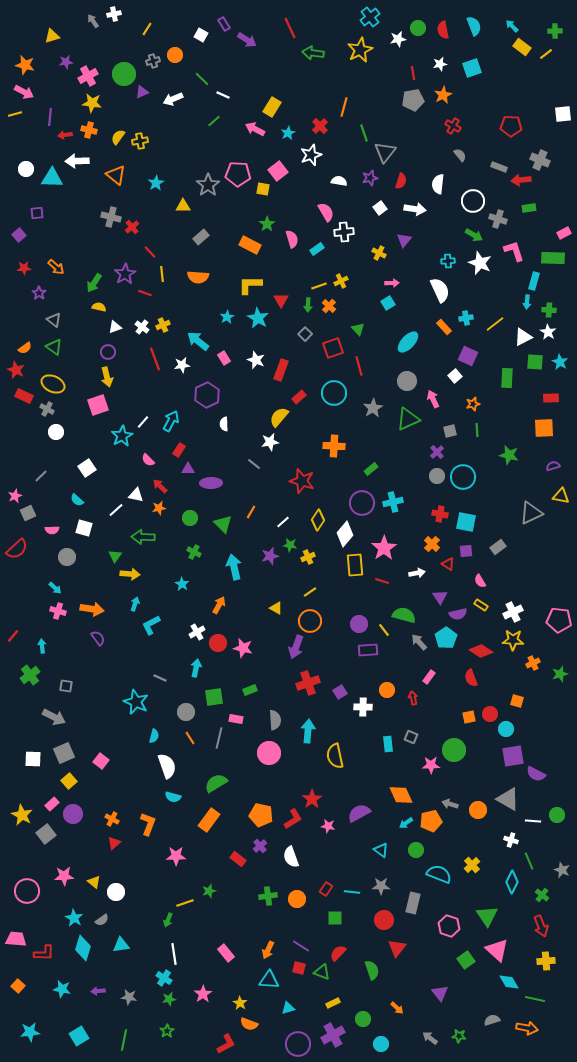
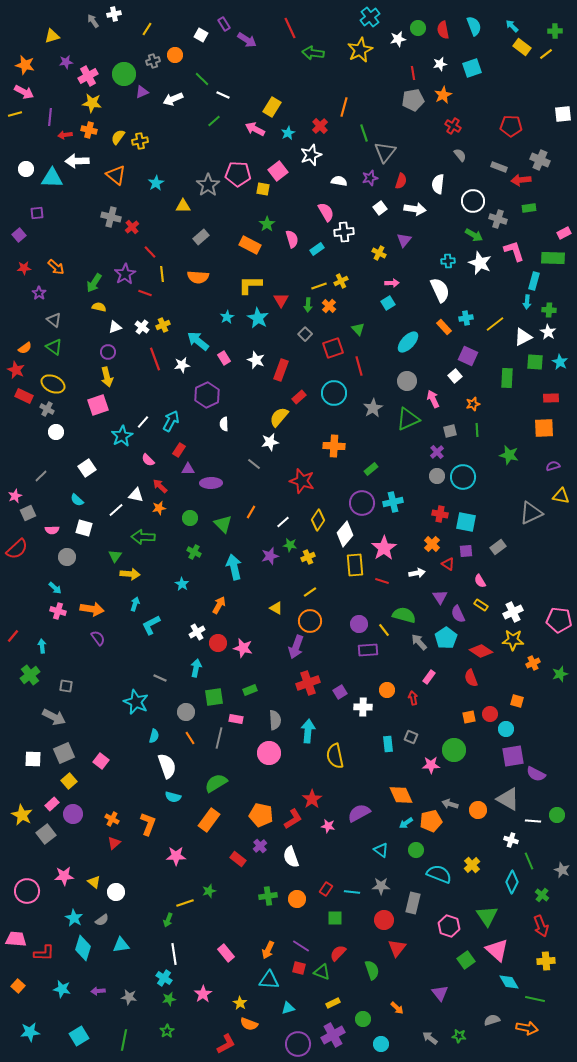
purple semicircle at (458, 614): rotated 78 degrees clockwise
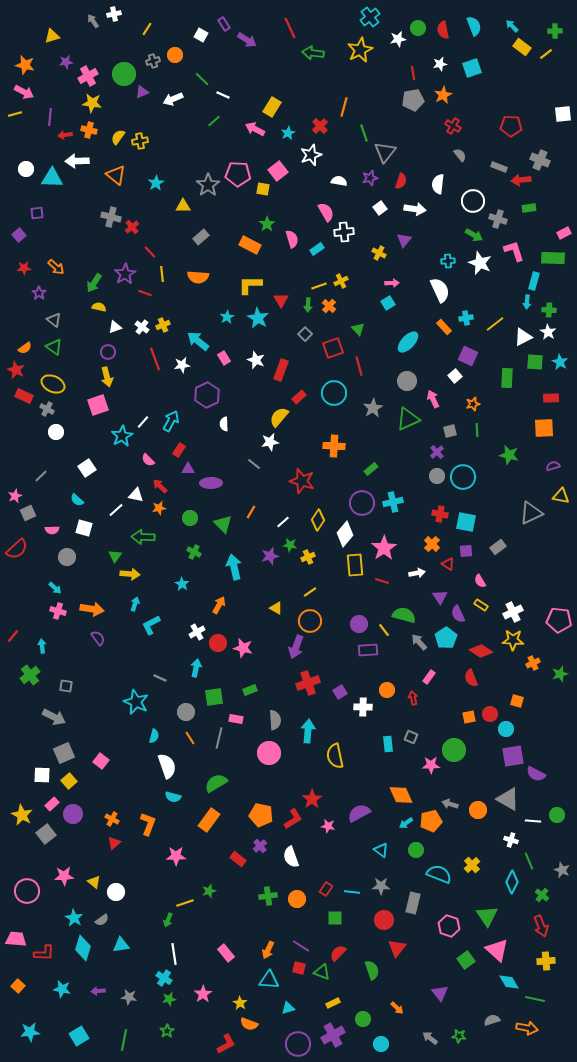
white square at (33, 759): moved 9 px right, 16 px down
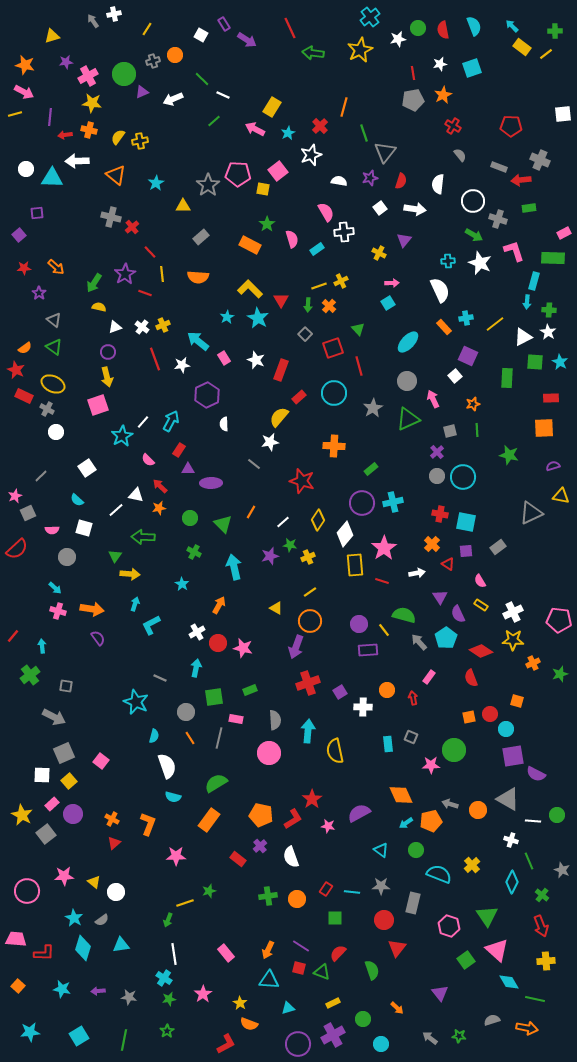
yellow L-shape at (250, 285): moved 4 px down; rotated 45 degrees clockwise
yellow semicircle at (335, 756): moved 5 px up
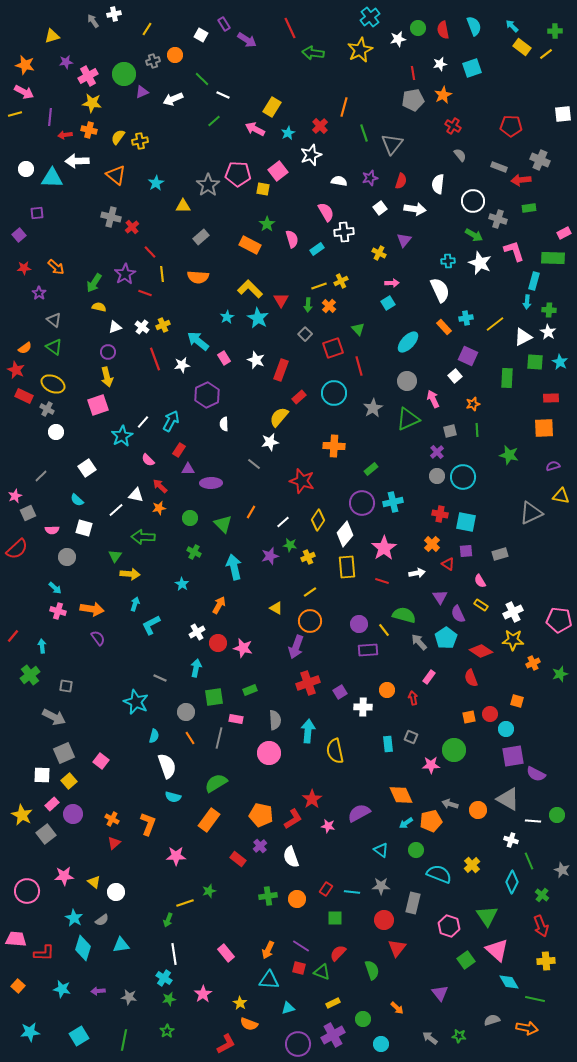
gray triangle at (385, 152): moved 7 px right, 8 px up
gray rectangle at (498, 547): moved 2 px right, 7 px down; rotated 21 degrees clockwise
yellow rectangle at (355, 565): moved 8 px left, 2 px down
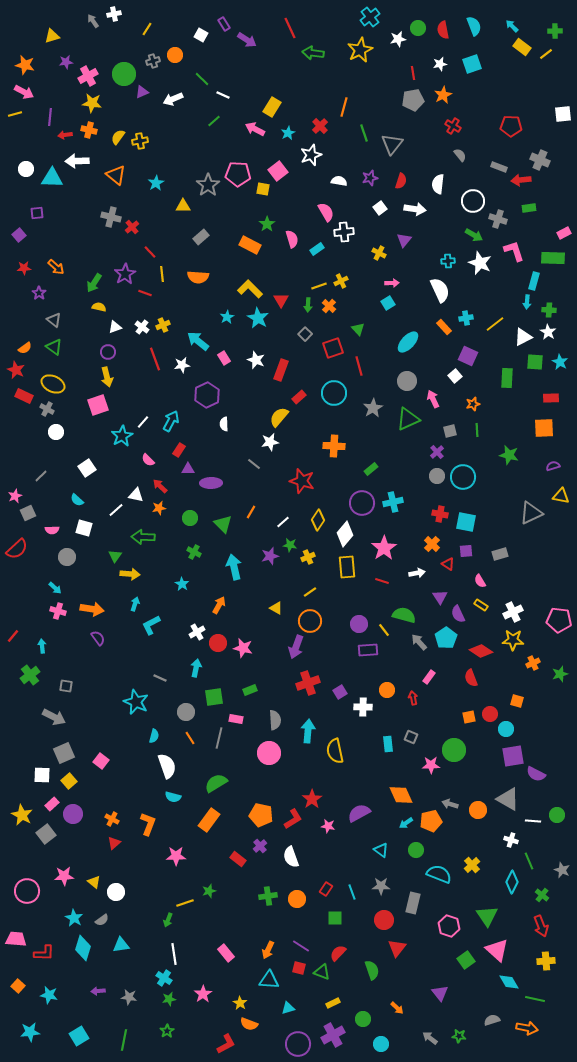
cyan square at (472, 68): moved 4 px up
cyan line at (352, 892): rotated 63 degrees clockwise
cyan star at (62, 989): moved 13 px left, 6 px down
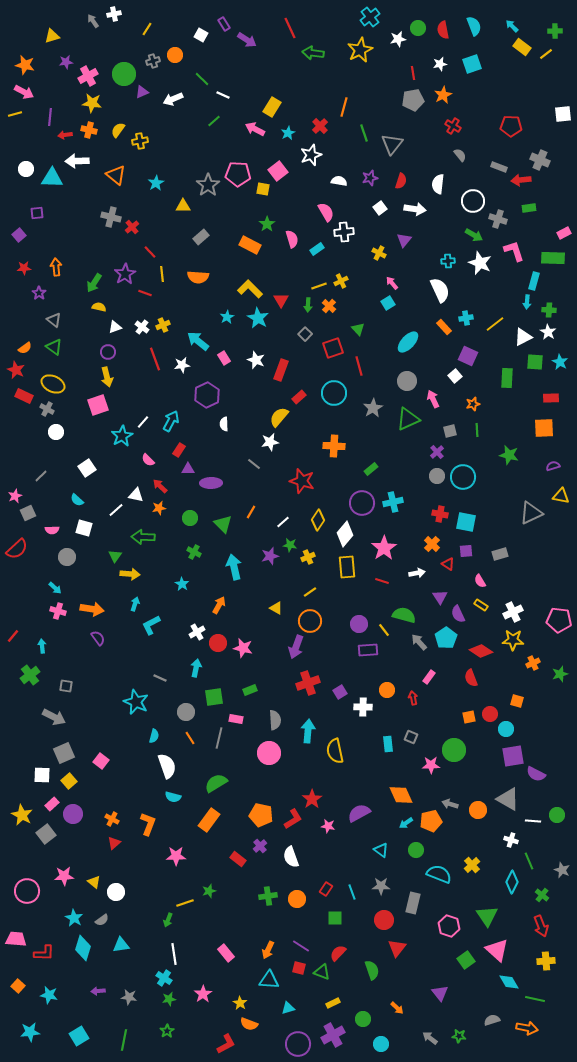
yellow semicircle at (118, 137): moved 7 px up
orange arrow at (56, 267): rotated 138 degrees counterclockwise
pink arrow at (392, 283): rotated 128 degrees counterclockwise
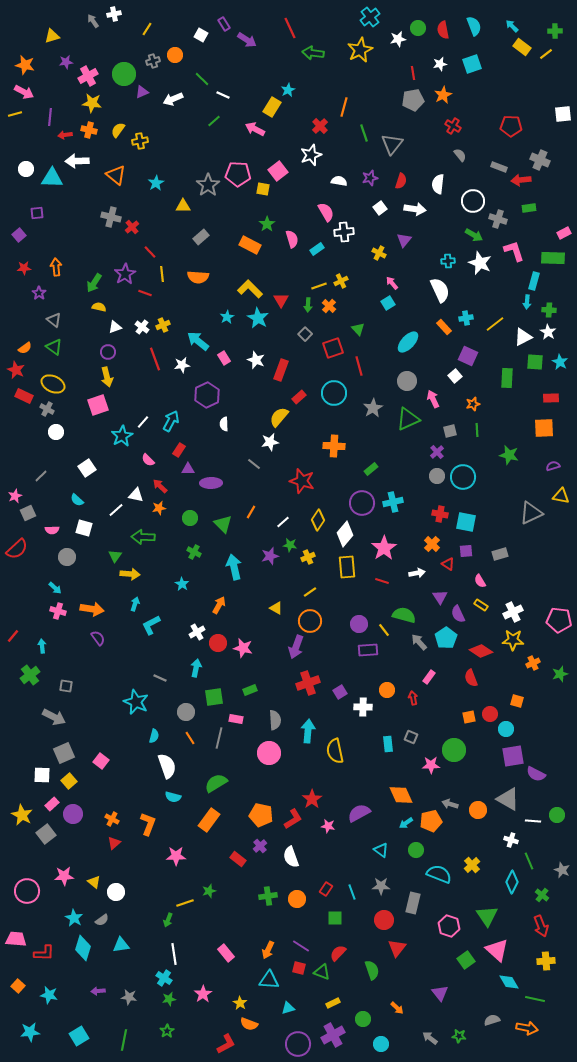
cyan star at (288, 133): moved 43 px up
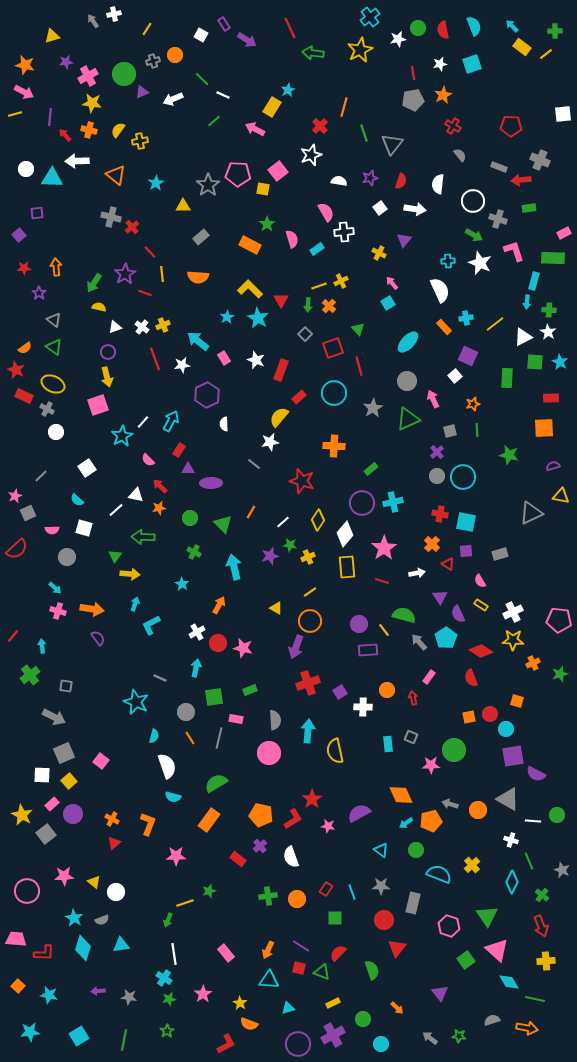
red arrow at (65, 135): rotated 56 degrees clockwise
gray semicircle at (102, 920): rotated 16 degrees clockwise
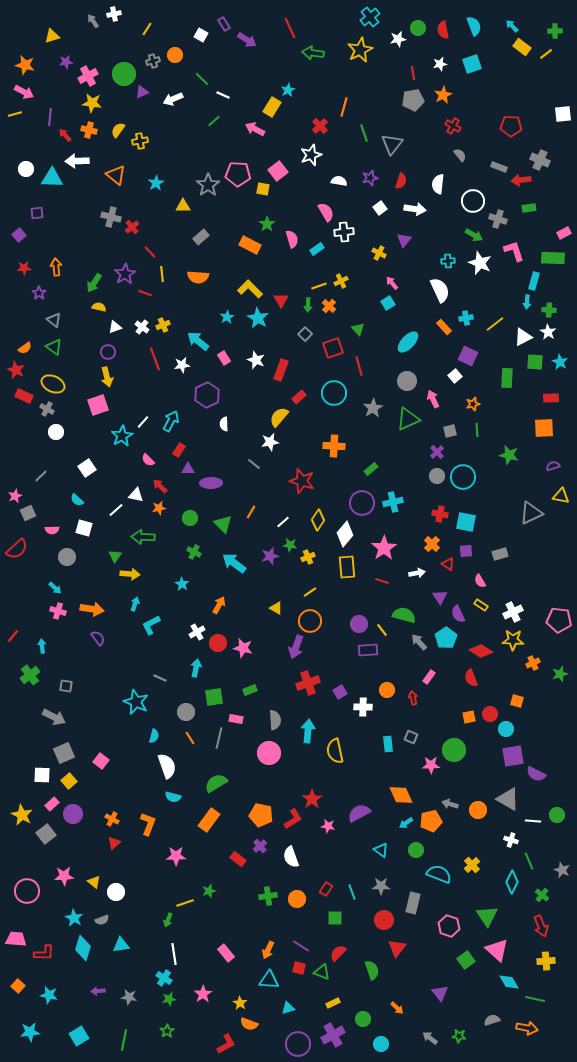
cyan arrow at (234, 567): moved 4 px up; rotated 40 degrees counterclockwise
yellow line at (384, 630): moved 2 px left
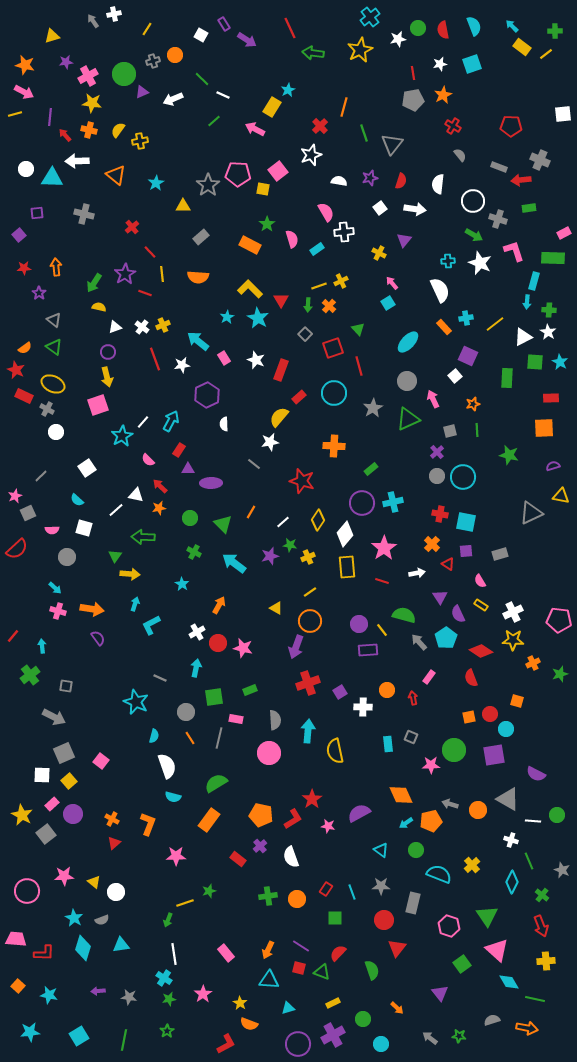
gray cross at (111, 217): moved 27 px left, 3 px up
purple square at (513, 756): moved 19 px left, 1 px up
green square at (466, 960): moved 4 px left, 4 px down
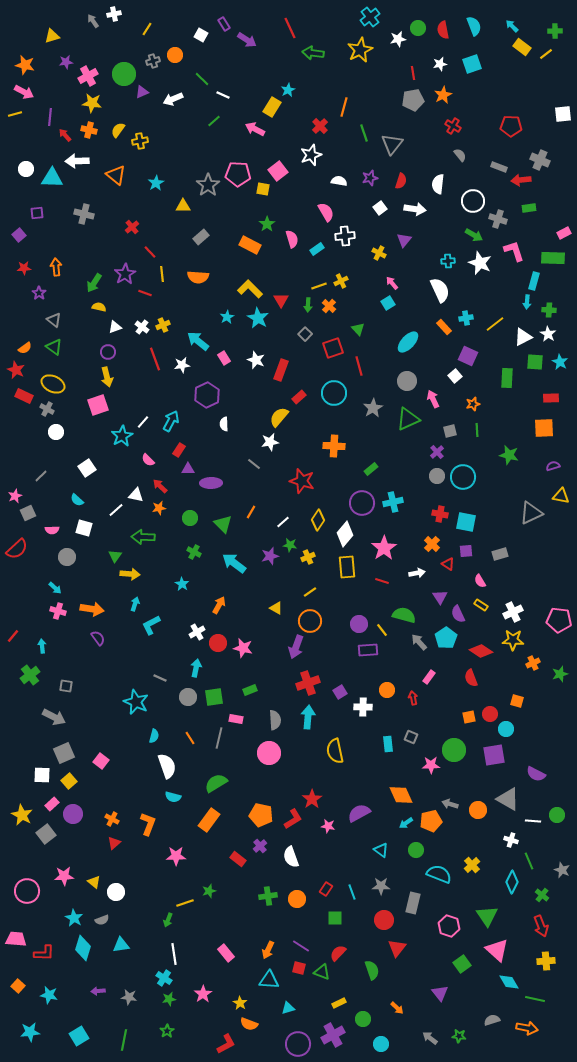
white cross at (344, 232): moved 1 px right, 4 px down
white star at (548, 332): moved 2 px down
gray circle at (186, 712): moved 2 px right, 15 px up
cyan arrow at (308, 731): moved 14 px up
yellow rectangle at (333, 1003): moved 6 px right
